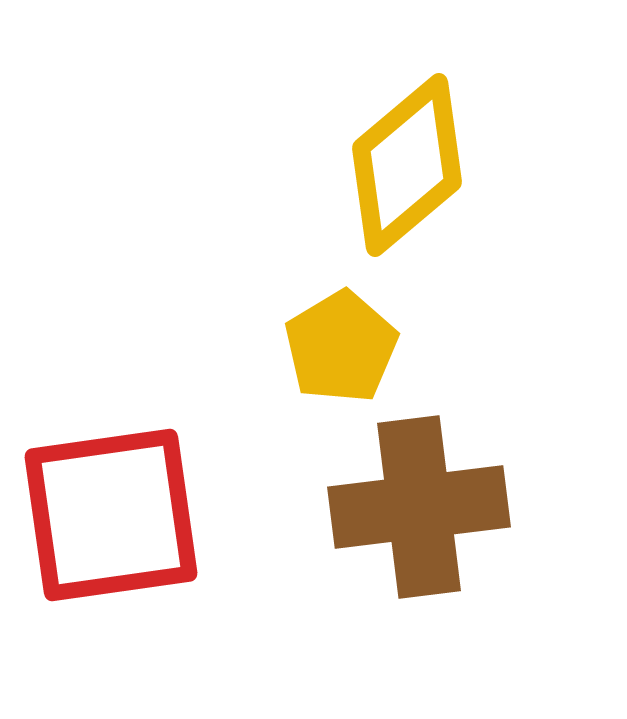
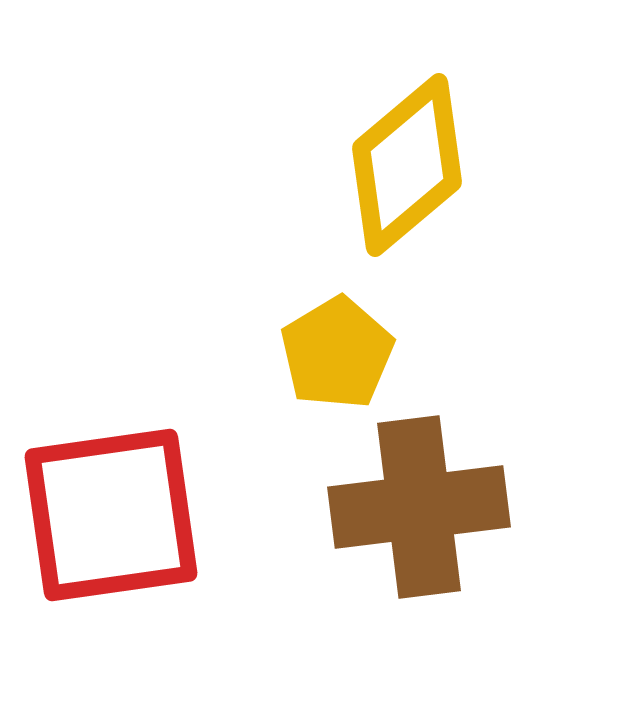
yellow pentagon: moved 4 px left, 6 px down
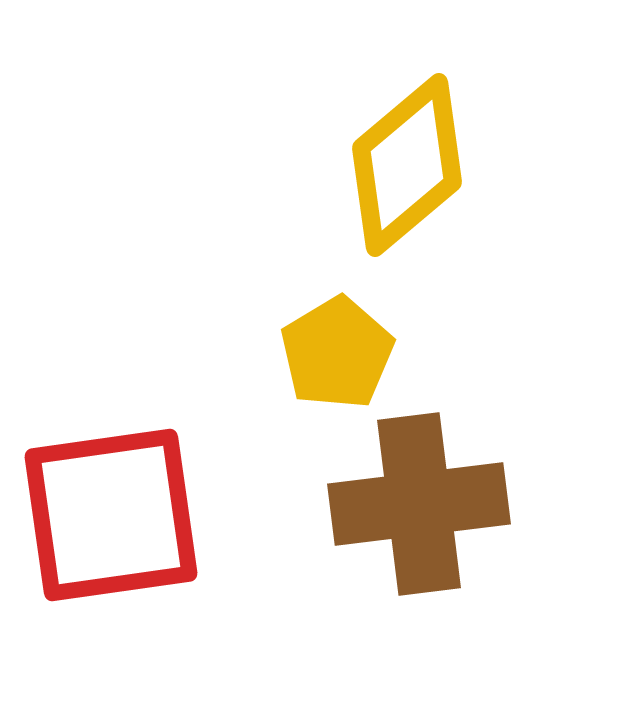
brown cross: moved 3 px up
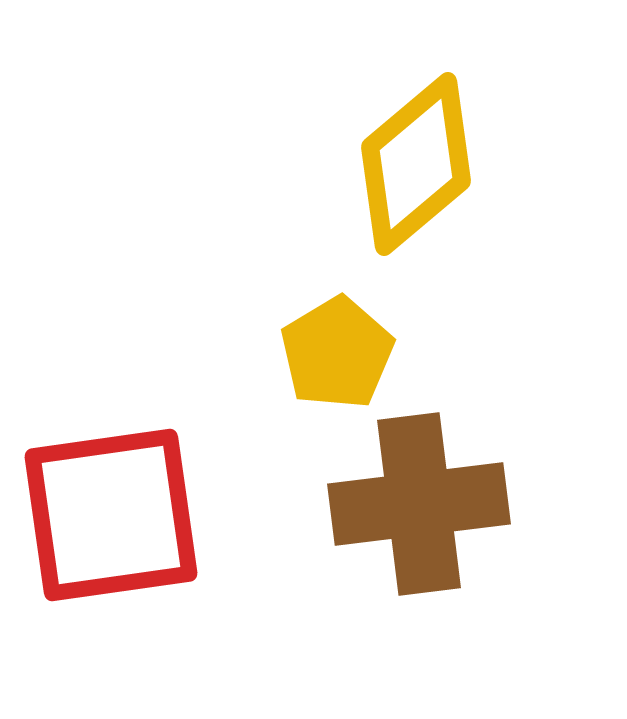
yellow diamond: moved 9 px right, 1 px up
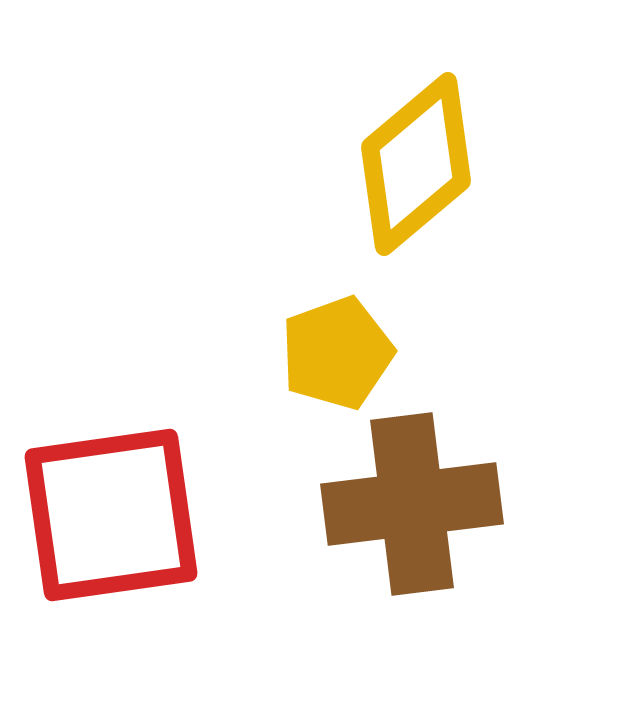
yellow pentagon: rotated 11 degrees clockwise
brown cross: moved 7 px left
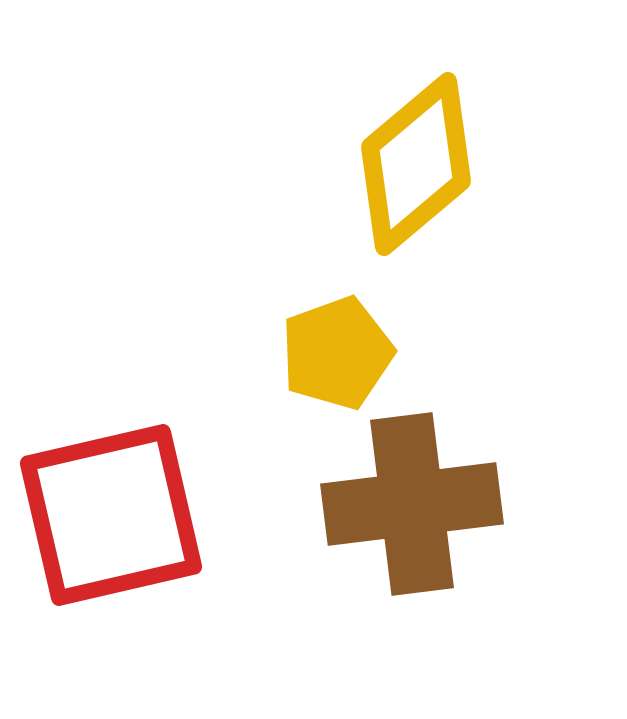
red square: rotated 5 degrees counterclockwise
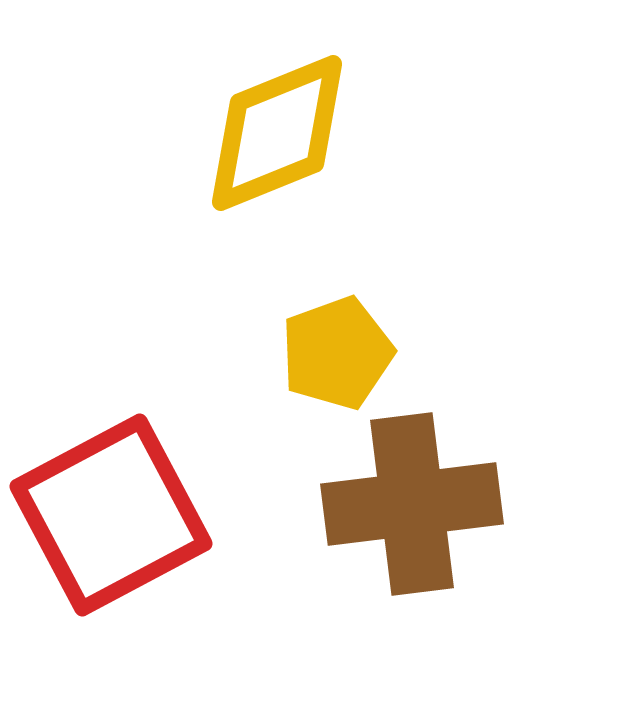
yellow diamond: moved 139 px left, 31 px up; rotated 18 degrees clockwise
red square: rotated 15 degrees counterclockwise
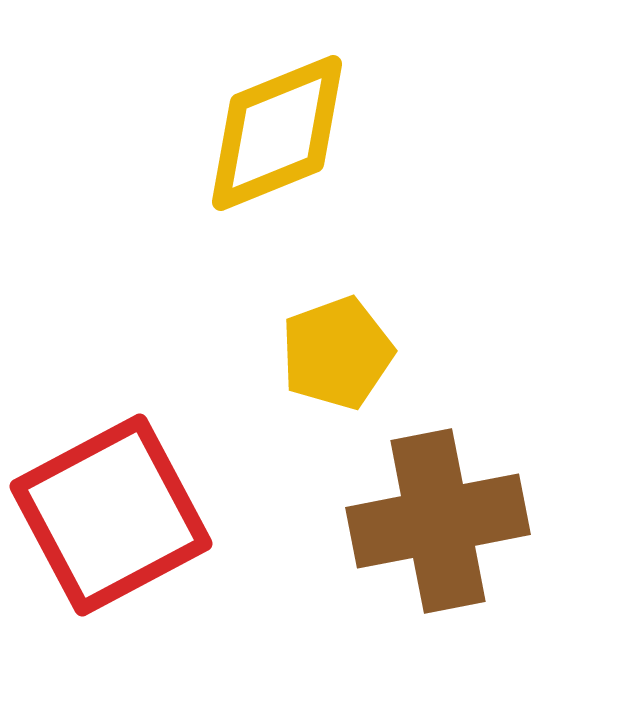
brown cross: moved 26 px right, 17 px down; rotated 4 degrees counterclockwise
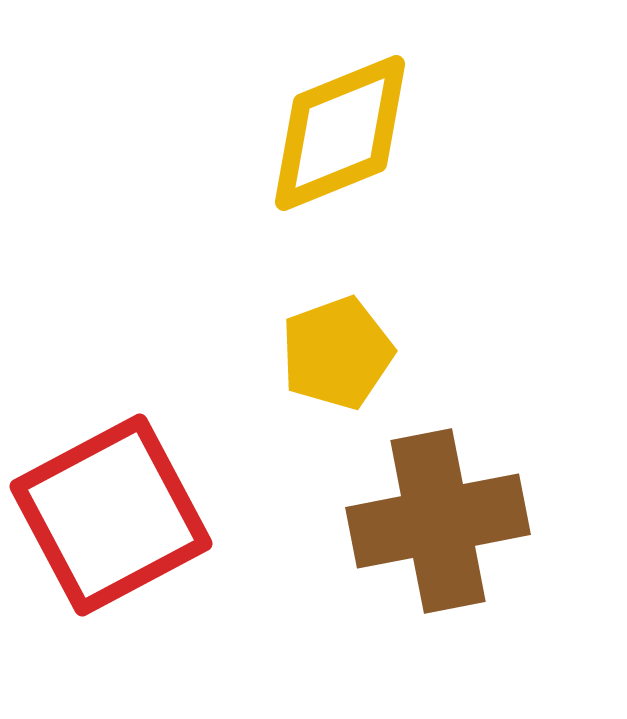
yellow diamond: moved 63 px right
